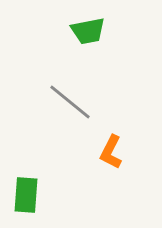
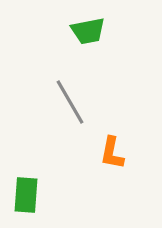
gray line: rotated 21 degrees clockwise
orange L-shape: moved 1 px right, 1 px down; rotated 16 degrees counterclockwise
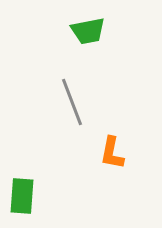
gray line: moved 2 px right; rotated 9 degrees clockwise
green rectangle: moved 4 px left, 1 px down
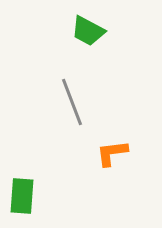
green trapezoid: rotated 39 degrees clockwise
orange L-shape: rotated 72 degrees clockwise
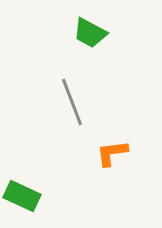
green trapezoid: moved 2 px right, 2 px down
green rectangle: rotated 69 degrees counterclockwise
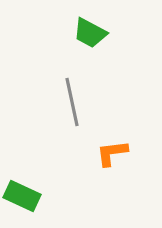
gray line: rotated 9 degrees clockwise
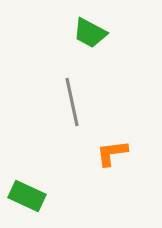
green rectangle: moved 5 px right
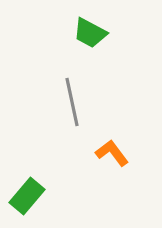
orange L-shape: rotated 60 degrees clockwise
green rectangle: rotated 75 degrees counterclockwise
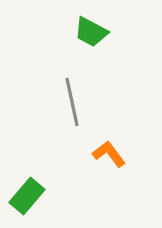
green trapezoid: moved 1 px right, 1 px up
orange L-shape: moved 3 px left, 1 px down
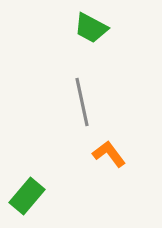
green trapezoid: moved 4 px up
gray line: moved 10 px right
